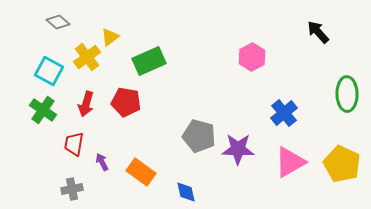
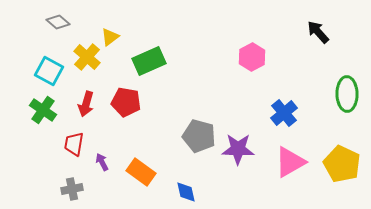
yellow cross: rotated 12 degrees counterclockwise
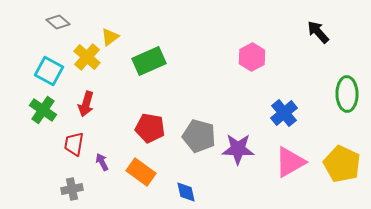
red pentagon: moved 24 px right, 26 px down
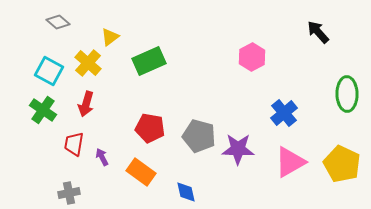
yellow cross: moved 1 px right, 6 px down
purple arrow: moved 5 px up
gray cross: moved 3 px left, 4 px down
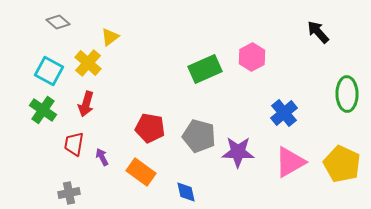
green rectangle: moved 56 px right, 8 px down
purple star: moved 3 px down
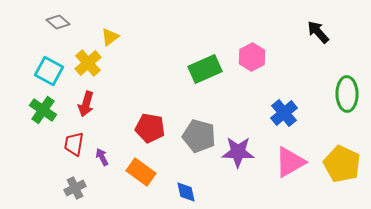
yellow cross: rotated 8 degrees clockwise
gray cross: moved 6 px right, 5 px up; rotated 15 degrees counterclockwise
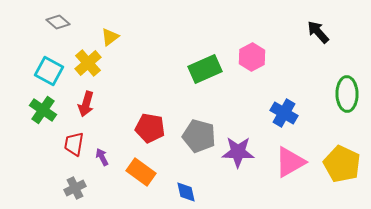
blue cross: rotated 20 degrees counterclockwise
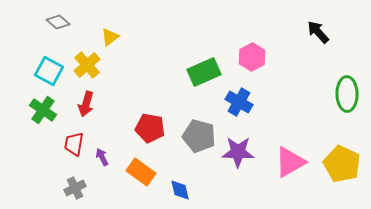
yellow cross: moved 1 px left, 2 px down
green rectangle: moved 1 px left, 3 px down
blue cross: moved 45 px left, 11 px up
blue diamond: moved 6 px left, 2 px up
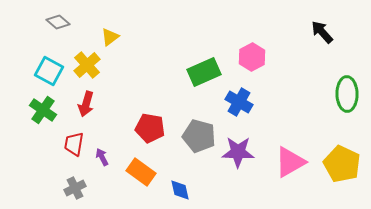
black arrow: moved 4 px right
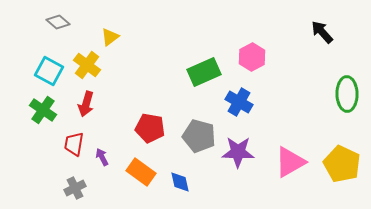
yellow cross: rotated 12 degrees counterclockwise
blue diamond: moved 8 px up
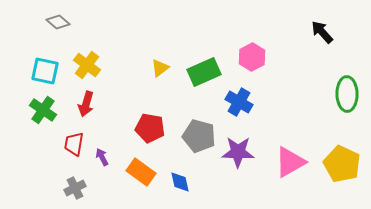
yellow triangle: moved 50 px right, 31 px down
cyan square: moved 4 px left; rotated 16 degrees counterclockwise
